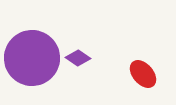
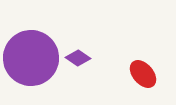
purple circle: moved 1 px left
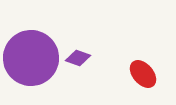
purple diamond: rotated 15 degrees counterclockwise
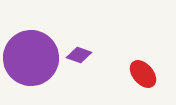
purple diamond: moved 1 px right, 3 px up
